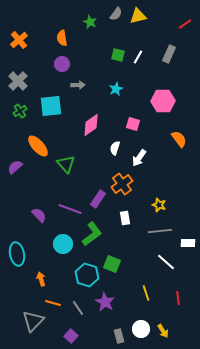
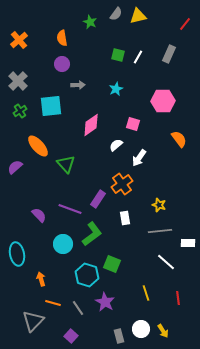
red line at (185, 24): rotated 16 degrees counterclockwise
white semicircle at (115, 148): moved 1 px right, 3 px up; rotated 32 degrees clockwise
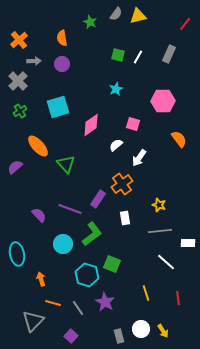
gray arrow at (78, 85): moved 44 px left, 24 px up
cyan square at (51, 106): moved 7 px right, 1 px down; rotated 10 degrees counterclockwise
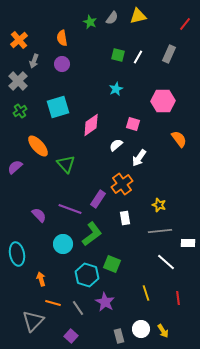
gray semicircle at (116, 14): moved 4 px left, 4 px down
gray arrow at (34, 61): rotated 112 degrees clockwise
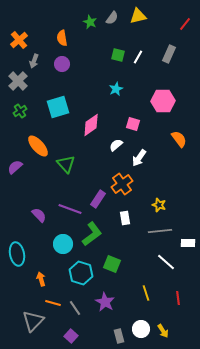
cyan hexagon at (87, 275): moved 6 px left, 2 px up
gray line at (78, 308): moved 3 px left
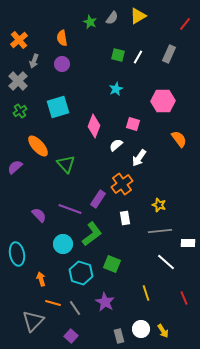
yellow triangle at (138, 16): rotated 18 degrees counterclockwise
pink diamond at (91, 125): moved 3 px right, 1 px down; rotated 35 degrees counterclockwise
red line at (178, 298): moved 6 px right; rotated 16 degrees counterclockwise
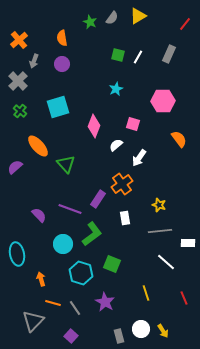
green cross at (20, 111): rotated 16 degrees counterclockwise
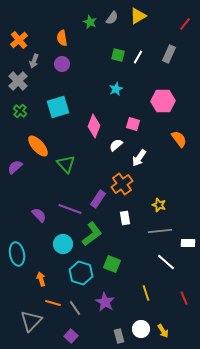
gray triangle at (33, 321): moved 2 px left
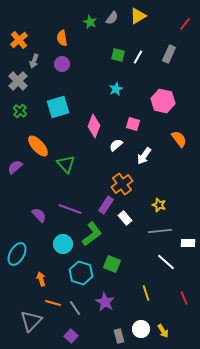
pink hexagon at (163, 101): rotated 15 degrees clockwise
white arrow at (139, 158): moved 5 px right, 2 px up
purple rectangle at (98, 199): moved 8 px right, 6 px down
white rectangle at (125, 218): rotated 32 degrees counterclockwise
cyan ellipse at (17, 254): rotated 40 degrees clockwise
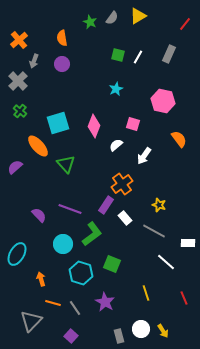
cyan square at (58, 107): moved 16 px down
gray line at (160, 231): moved 6 px left; rotated 35 degrees clockwise
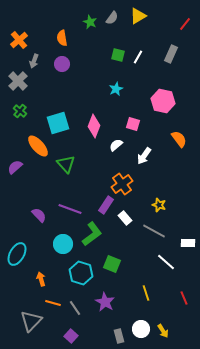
gray rectangle at (169, 54): moved 2 px right
